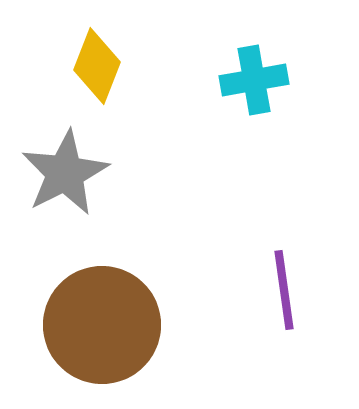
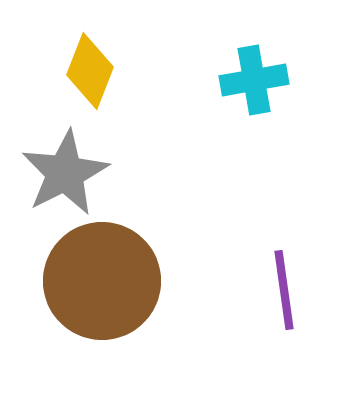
yellow diamond: moved 7 px left, 5 px down
brown circle: moved 44 px up
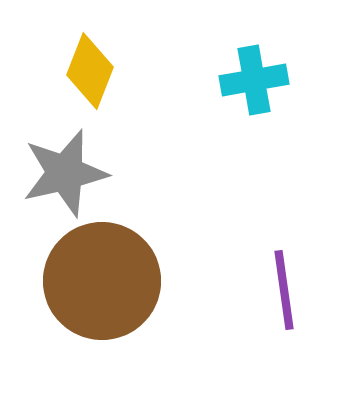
gray star: rotated 14 degrees clockwise
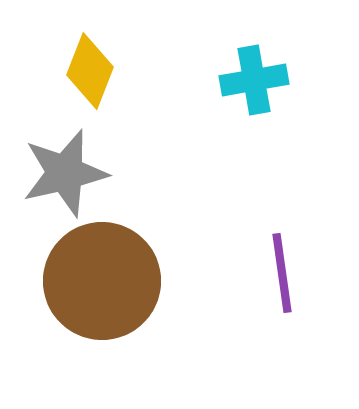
purple line: moved 2 px left, 17 px up
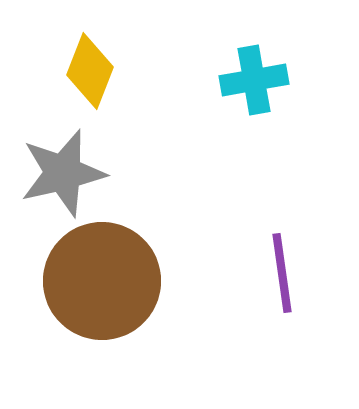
gray star: moved 2 px left
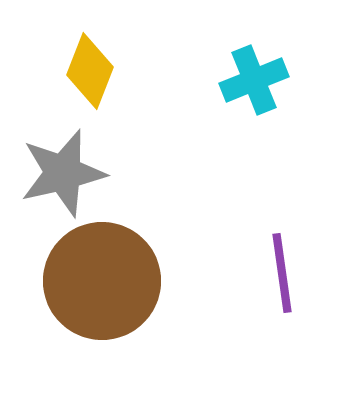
cyan cross: rotated 12 degrees counterclockwise
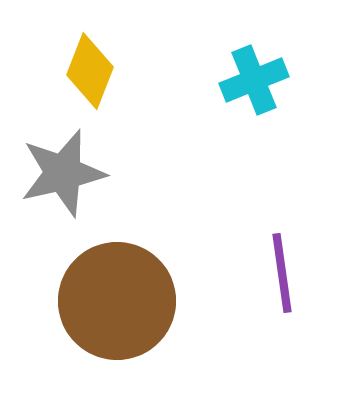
brown circle: moved 15 px right, 20 px down
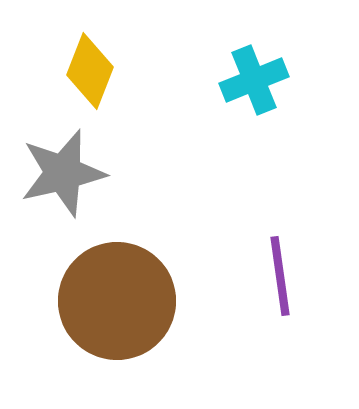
purple line: moved 2 px left, 3 px down
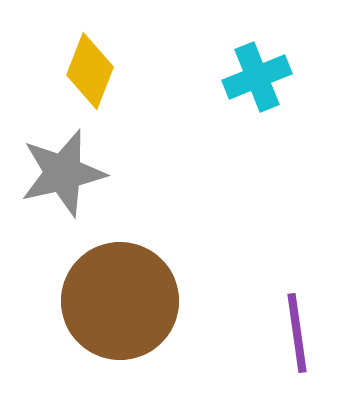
cyan cross: moved 3 px right, 3 px up
purple line: moved 17 px right, 57 px down
brown circle: moved 3 px right
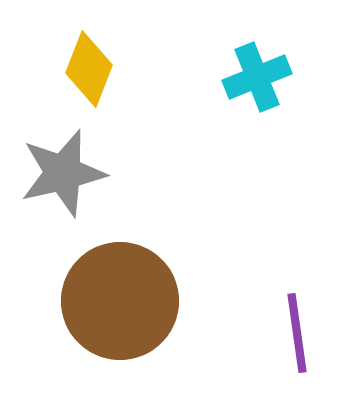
yellow diamond: moved 1 px left, 2 px up
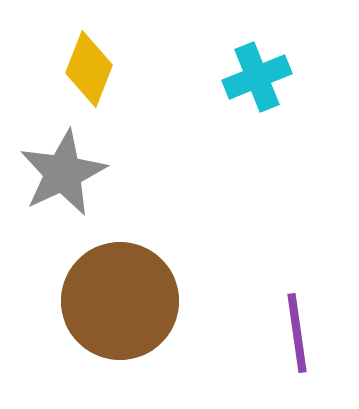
gray star: rotated 12 degrees counterclockwise
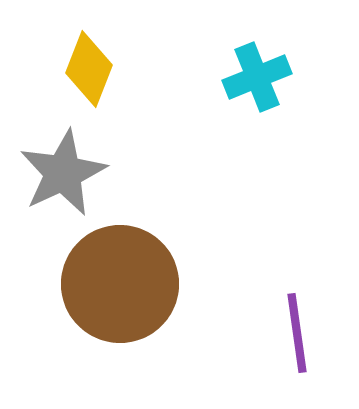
brown circle: moved 17 px up
